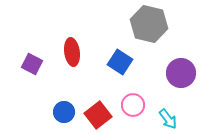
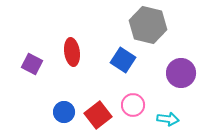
gray hexagon: moved 1 px left, 1 px down
blue square: moved 3 px right, 2 px up
cyan arrow: rotated 45 degrees counterclockwise
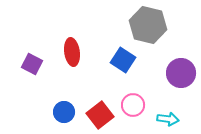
red square: moved 2 px right
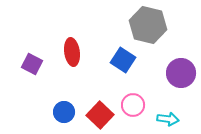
red square: rotated 8 degrees counterclockwise
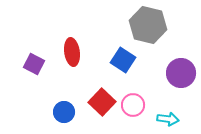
purple square: moved 2 px right
red square: moved 2 px right, 13 px up
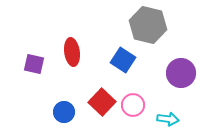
purple square: rotated 15 degrees counterclockwise
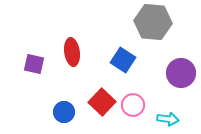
gray hexagon: moved 5 px right, 3 px up; rotated 9 degrees counterclockwise
